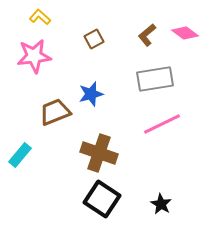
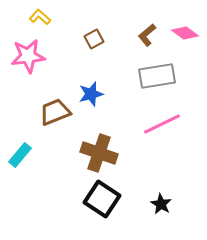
pink star: moved 6 px left
gray rectangle: moved 2 px right, 3 px up
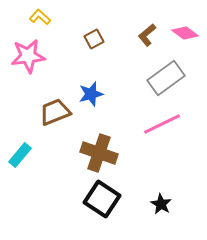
gray rectangle: moved 9 px right, 2 px down; rotated 27 degrees counterclockwise
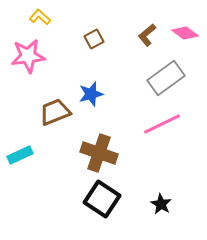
cyan rectangle: rotated 25 degrees clockwise
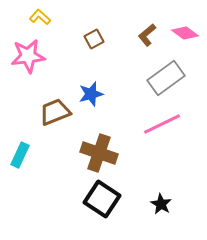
cyan rectangle: rotated 40 degrees counterclockwise
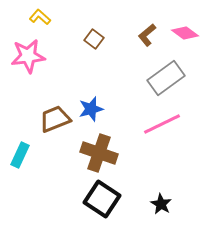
brown square: rotated 24 degrees counterclockwise
blue star: moved 15 px down
brown trapezoid: moved 7 px down
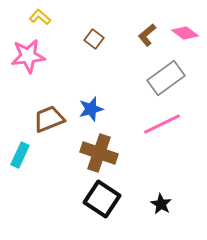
brown trapezoid: moved 6 px left
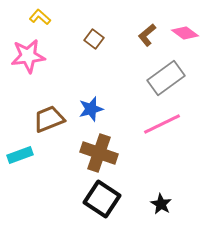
cyan rectangle: rotated 45 degrees clockwise
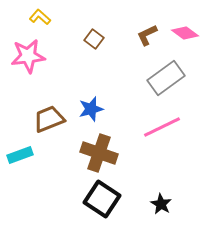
brown L-shape: rotated 15 degrees clockwise
pink line: moved 3 px down
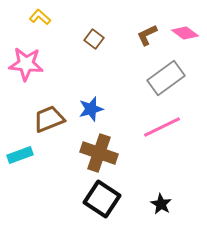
pink star: moved 2 px left, 8 px down; rotated 12 degrees clockwise
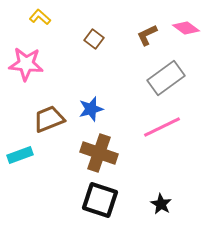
pink diamond: moved 1 px right, 5 px up
black square: moved 2 px left, 1 px down; rotated 15 degrees counterclockwise
